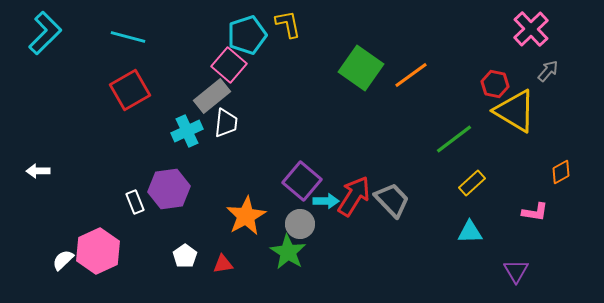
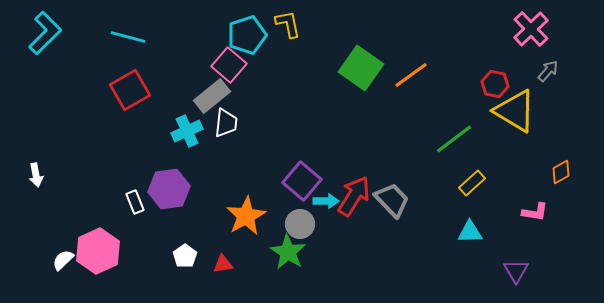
white arrow: moved 2 px left, 4 px down; rotated 100 degrees counterclockwise
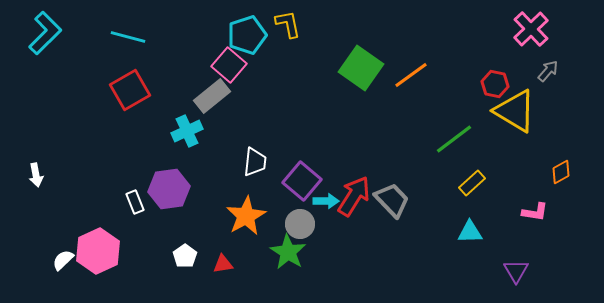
white trapezoid: moved 29 px right, 39 px down
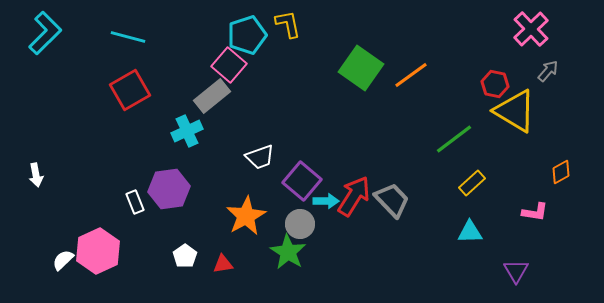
white trapezoid: moved 5 px right, 5 px up; rotated 64 degrees clockwise
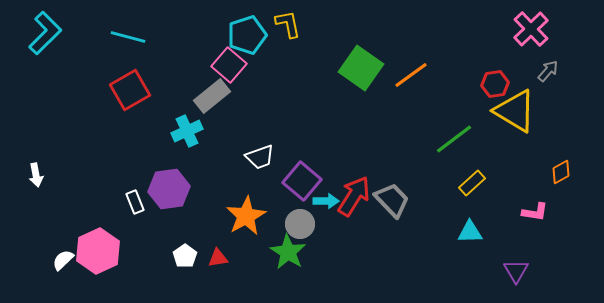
red hexagon: rotated 20 degrees counterclockwise
red triangle: moved 5 px left, 6 px up
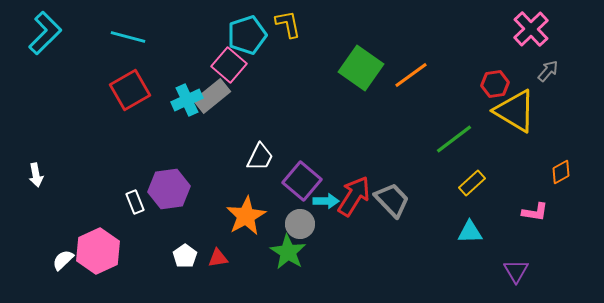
cyan cross: moved 31 px up
white trapezoid: rotated 44 degrees counterclockwise
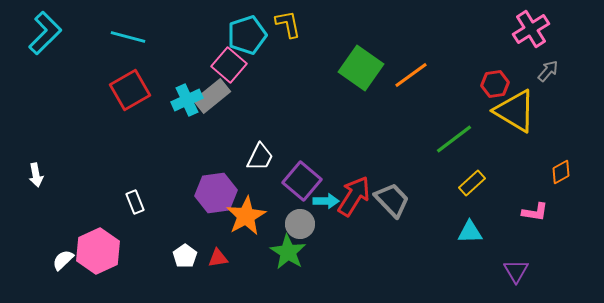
pink cross: rotated 12 degrees clockwise
purple hexagon: moved 47 px right, 4 px down
